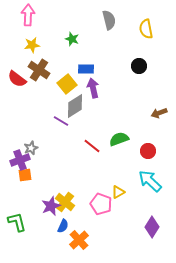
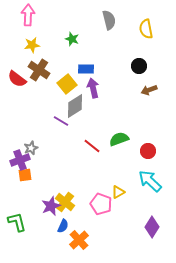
brown arrow: moved 10 px left, 23 px up
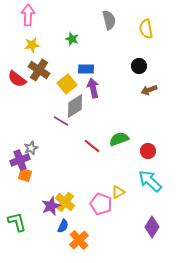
orange square: rotated 24 degrees clockwise
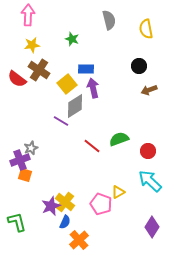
blue semicircle: moved 2 px right, 4 px up
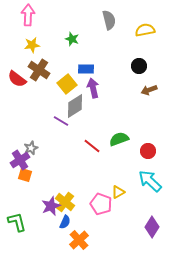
yellow semicircle: moved 1 px left, 1 px down; rotated 90 degrees clockwise
purple cross: rotated 12 degrees counterclockwise
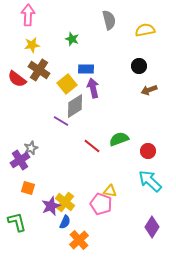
orange square: moved 3 px right, 13 px down
yellow triangle: moved 8 px left, 1 px up; rotated 40 degrees clockwise
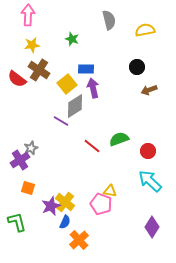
black circle: moved 2 px left, 1 px down
